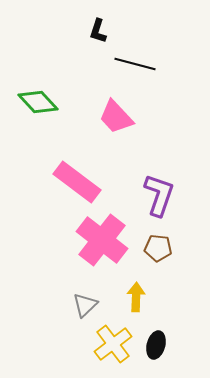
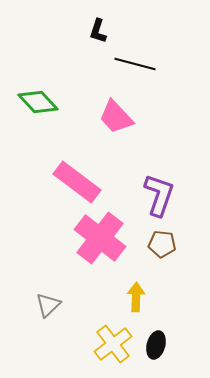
pink cross: moved 2 px left, 2 px up
brown pentagon: moved 4 px right, 4 px up
gray triangle: moved 37 px left
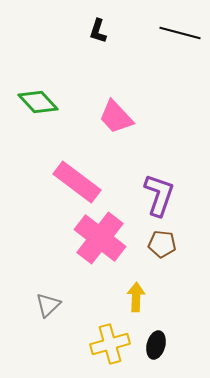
black line: moved 45 px right, 31 px up
yellow cross: moved 3 px left; rotated 21 degrees clockwise
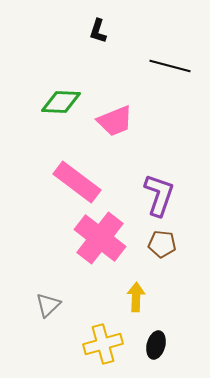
black line: moved 10 px left, 33 px down
green diamond: moved 23 px right; rotated 45 degrees counterclockwise
pink trapezoid: moved 1 px left, 4 px down; rotated 69 degrees counterclockwise
yellow cross: moved 7 px left
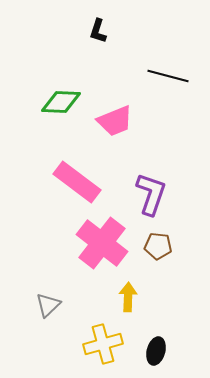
black line: moved 2 px left, 10 px down
purple L-shape: moved 8 px left, 1 px up
pink cross: moved 2 px right, 5 px down
brown pentagon: moved 4 px left, 2 px down
yellow arrow: moved 8 px left
black ellipse: moved 6 px down
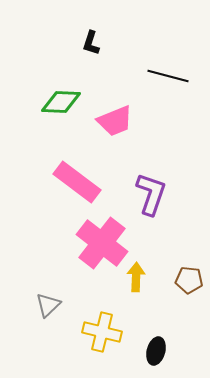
black L-shape: moved 7 px left, 12 px down
brown pentagon: moved 31 px right, 34 px down
yellow arrow: moved 8 px right, 20 px up
yellow cross: moved 1 px left, 12 px up; rotated 30 degrees clockwise
